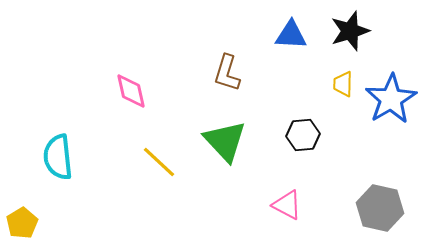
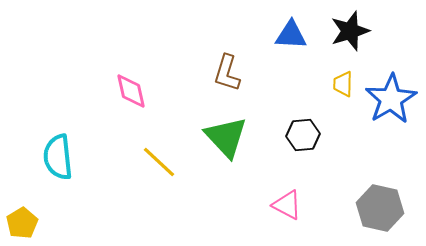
green triangle: moved 1 px right, 4 px up
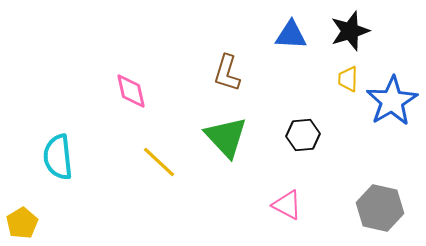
yellow trapezoid: moved 5 px right, 5 px up
blue star: moved 1 px right, 2 px down
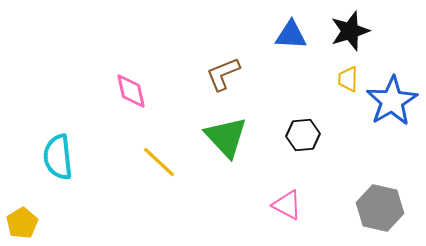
brown L-shape: moved 4 px left, 1 px down; rotated 51 degrees clockwise
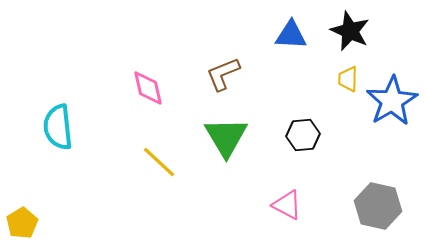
black star: rotated 30 degrees counterclockwise
pink diamond: moved 17 px right, 3 px up
green triangle: rotated 12 degrees clockwise
cyan semicircle: moved 30 px up
gray hexagon: moved 2 px left, 2 px up
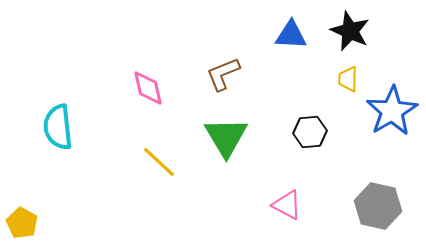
blue star: moved 10 px down
black hexagon: moved 7 px right, 3 px up
yellow pentagon: rotated 12 degrees counterclockwise
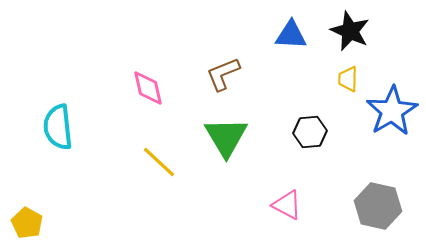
yellow pentagon: moved 5 px right
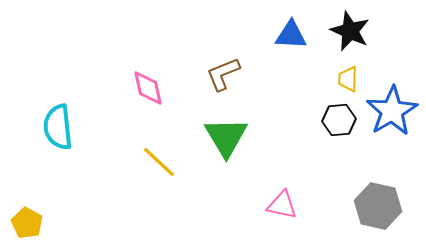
black hexagon: moved 29 px right, 12 px up
pink triangle: moved 5 px left; rotated 16 degrees counterclockwise
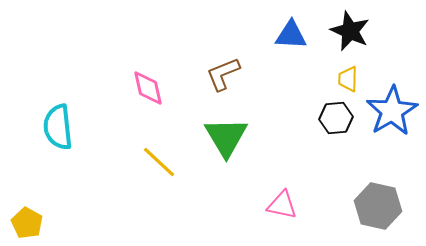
black hexagon: moved 3 px left, 2 px up
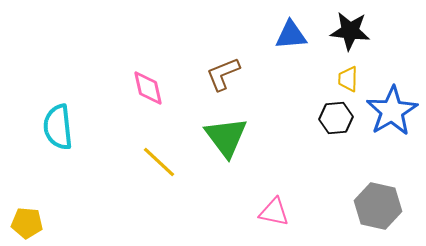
black star: rotated 18 degrees counterclockwise
blue triangle: rotated 8 degrees counterclockwise
green triangle: rotated 6 degrees counterclockwise
pink triangle: moved 8 px left, 7 px down
yellow pentagon: rotated 24 degrees counterclockwise
